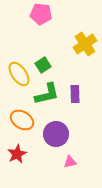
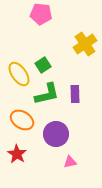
red star: rotated 12 degrees counterclockwise
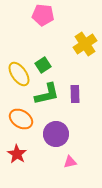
pink pentagon: moved 2 px right, 1 px down
orange ellipse: moved 1 px left, 1 px up
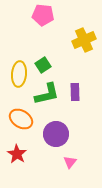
yellow cross: moved 1 px left, 4 px up; rotated 10 degrees clockwise
yellow ellipse: rotated 40 degrees clockwise
purple rectangle: moved 2 px up
pink triangle: rotated 40 degrees counterclockwise
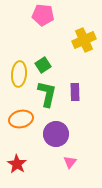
green L-shape: rotated 64 degrees counterclockwise
orange ellipse: rotated 45 degrees counterclockwise
red star: moved 10 px down
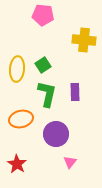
yellow cross: rotated 30 degrees clockwise
yellow ellipse: moved 2 px left, 5 px up
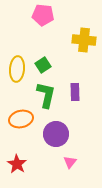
green L-shape: moved 1 px left, 1 px down
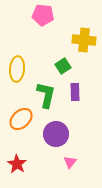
green square: moved 20 px right, 1 px down
orange ellipse: rotated 30 degrees counterclockwise
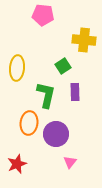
yellow ellipse: moved 1 px up
orange ellipse: moved 8 px right, 4 px down; rotated 40 degrees counterclockwise
red star: rotated 18 degrees clockwise
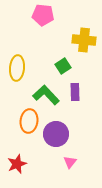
green L-shape: rotated 56 degrees counterclockwise
orange ellipse: moved 2 px up
